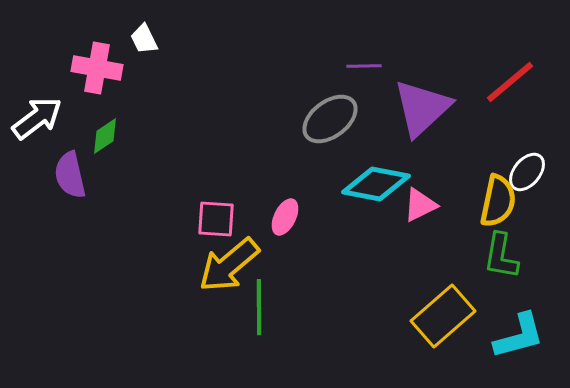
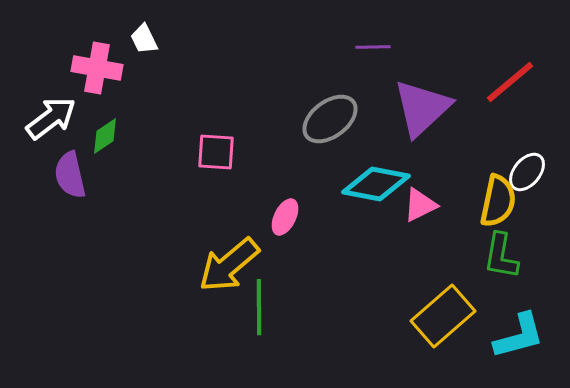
purple line: moved 9 px right, 19 px up
white arrow: moved 14 px right
pink square: moved 67 px up
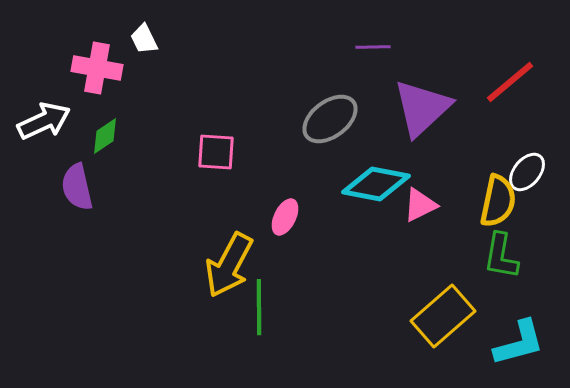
white arrow: moved 7 px left, 3 px down; rotated 12 degrees clockwise
purple semicircle: moved 7 px right, 12 px down
yellow arrow: rotated 22 degrees counterclockwise
cyan L-shape: moved 7 px down
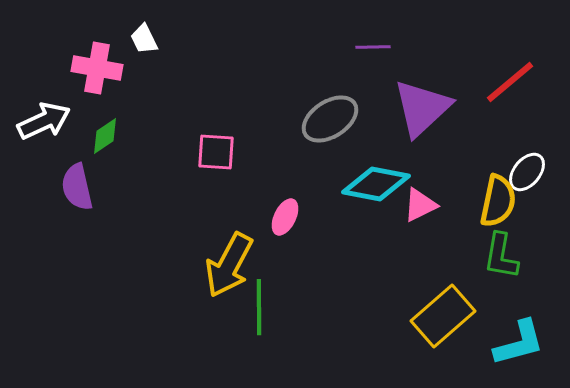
gray ellipse: rotated 4 degrees clockwise
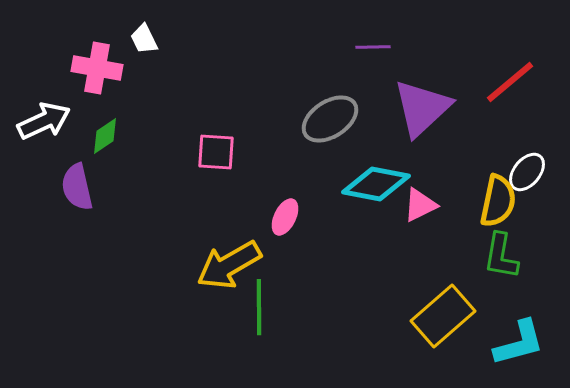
yellow arrow: rotated 32 degrees clockwise
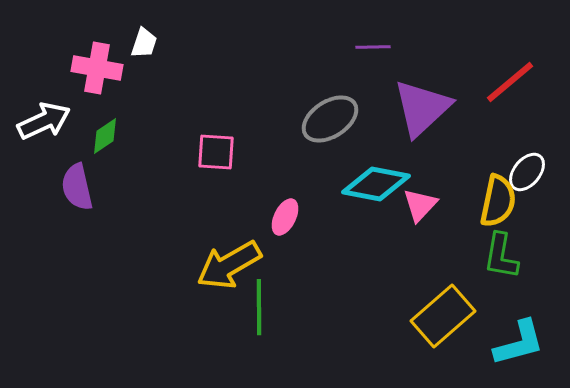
white trapezoid: moved 4 px down; rotated 136 degrees counterclockwise
pink triangle: rotated 21 degrees counterclockwise
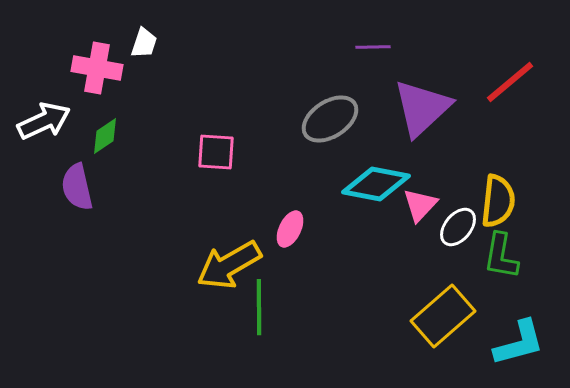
white ellipse: moved 69 px left, 55 px down
yellow semicircle: rotated 6 degrees counterclockwise
pink ellipse: moved 5 px right, 12 px down
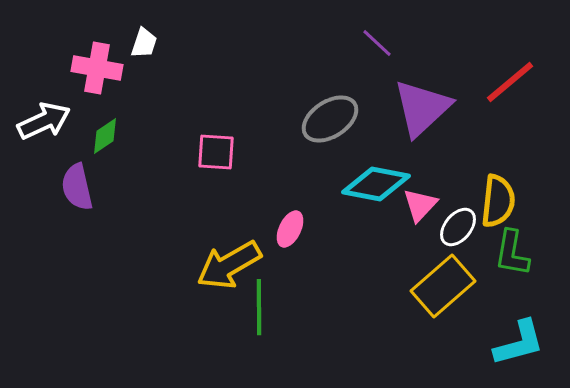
purple line: moved 4 px right, 4 px up; rotated 44 degrees clockwise
green L-shape: moved 11 px right, 3 px up
yellow rectangle: moved 30 px up
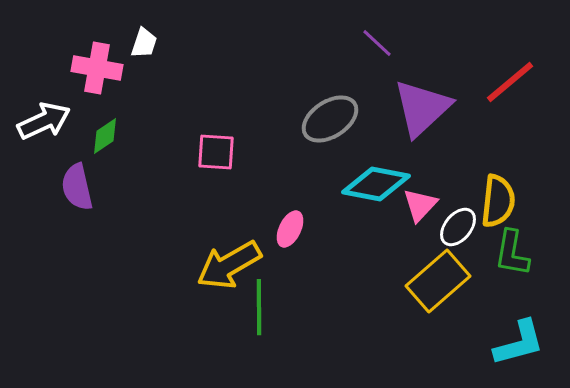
yellow rectangle: moved 5 px left, 5 px up
